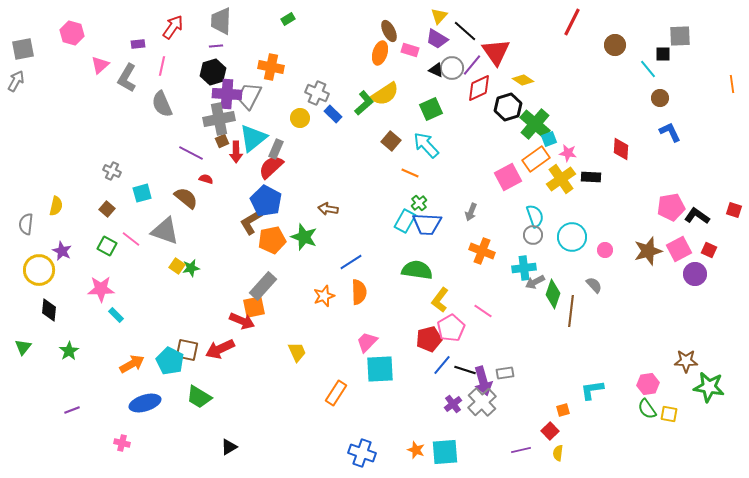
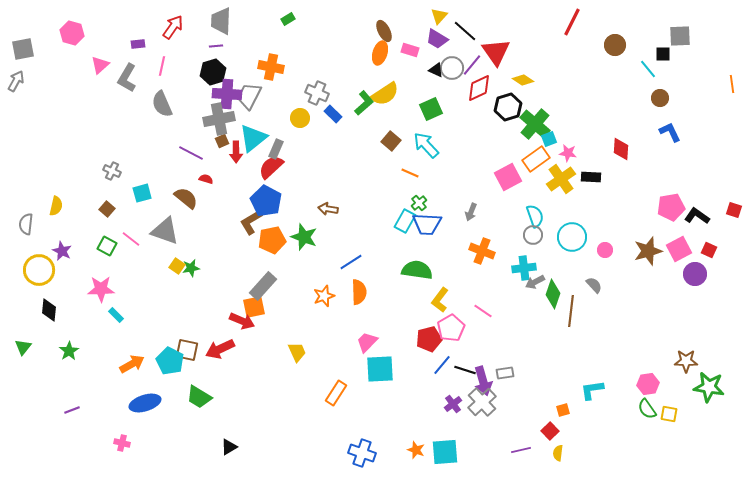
brown ellipse at (389, 31): moved 5 px left
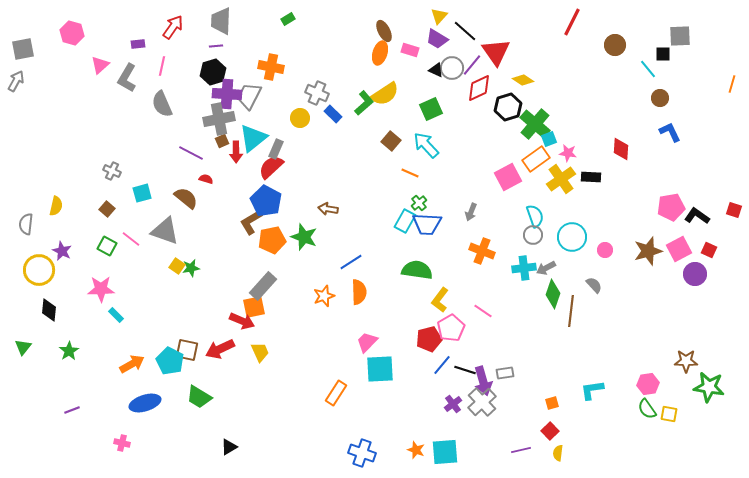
orange line at (732, 84): rotated 24 degrees clockwise
gray arrow at (535, 282): moved 11 px right, 14 px up
yellow trapezoid at (297, 352): moved 37 px left
orange square at (563, 410): moved 11 px left, 7 px up
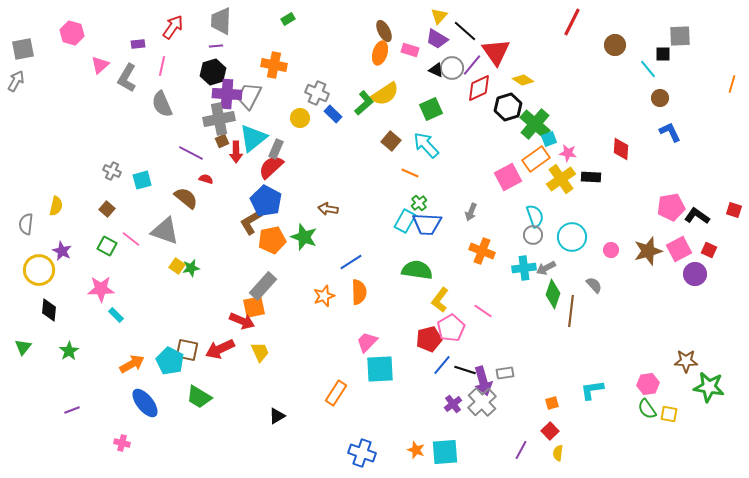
orange cross at (271, 67): moved 3 px right, 2 px up
cyan square at (142, 193): moved 13 px up
pink circle at (605, 250): moved 6 px right
blue ellipse at (145, 403): rotated 68 degrees clockwise
black triangle at (229, 447): moved 48 px right, 31 px up
purple line at (521, 450): rotated 48 degrees counterclockwise
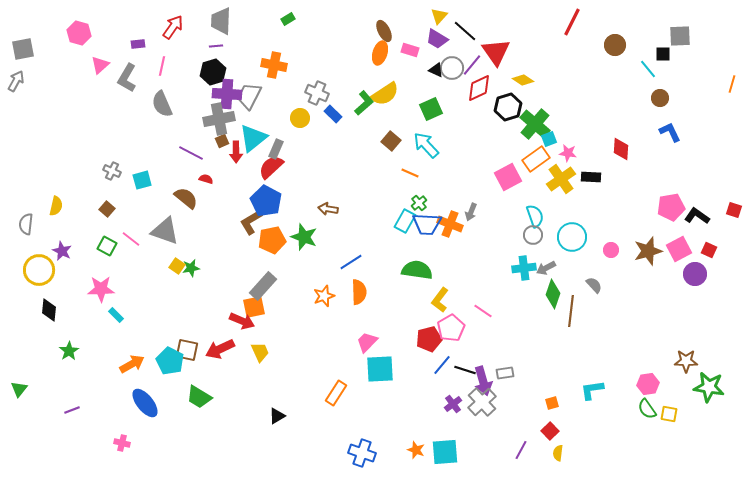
pink hexagon at (72, 33): moved 7 px right
orange cross at (482, 251): moved 32 px left, 27 px up
green triangle at (23, 347): moved 4 px left, 42 px down
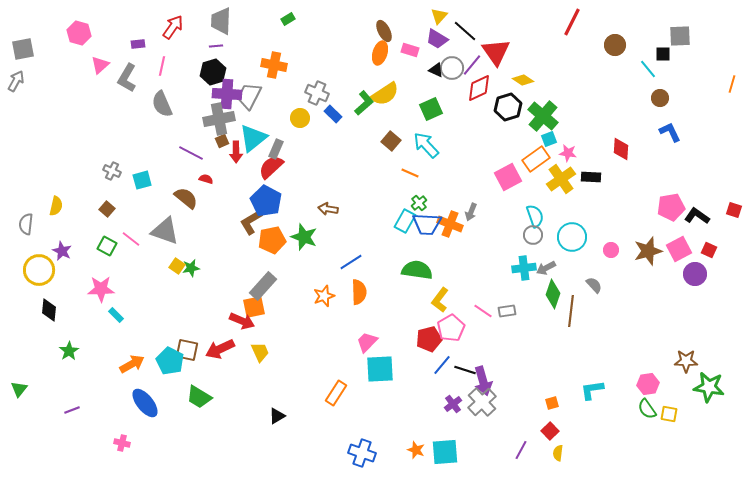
green cross at (535, 124): moved 8 px right, 8 px up
gray rectangle at (505, 373): moved 2 px right, 62 px up
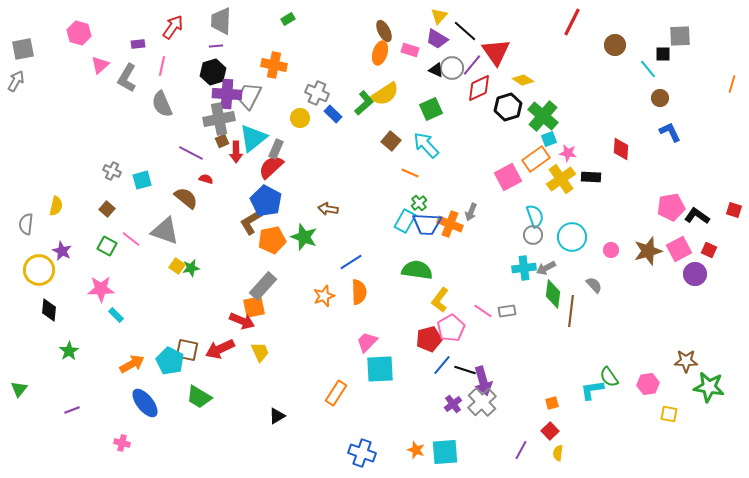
green diamond at (553, 294): rotated 12 degrees counterclockwise
green semicircle at (647, 409): moved 38 px left, 32 px up
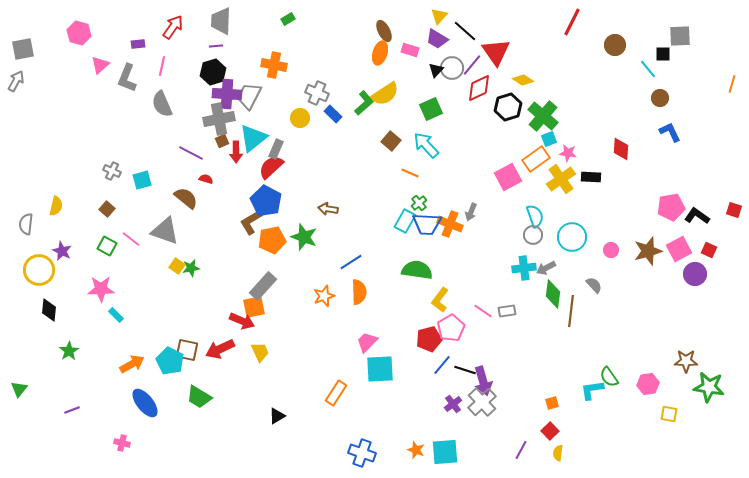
black triangle at (436, 70): rotated 49 degrees clockwise
gray L-shape at (127, 78): rotated 8 degrees counterclockwise
